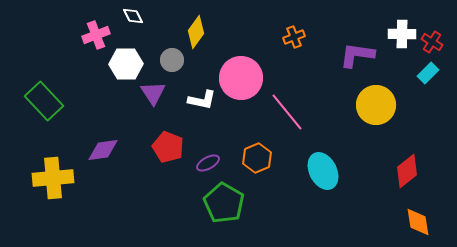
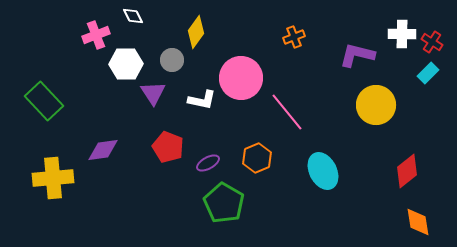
purple L-shape: rotated 6 degrees clockwise
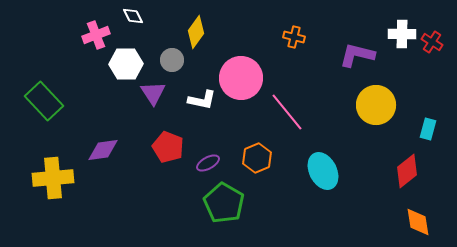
orange cross: rotated 35 degrees clockwise
cyan rectangle: moved 56 px down; rotated 30 degrees counterclockwise
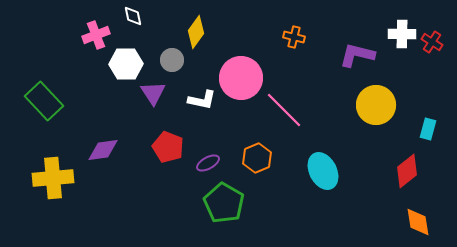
white diamond: rotated 15 degrees clockwise
pink line: moved 3 px left, 2 px up; rotated 6 degrees counterclockwise
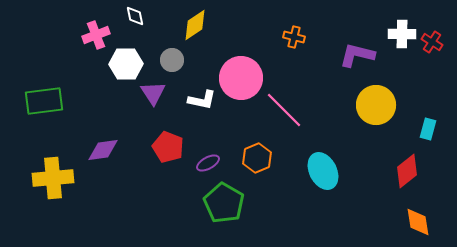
white diamond: moved 2 px right
yellow diamond: moved 1 px left, 7 px up; rotated 20 degrees clockwise
green rectangle: rotated 54 degrees counterclockwise
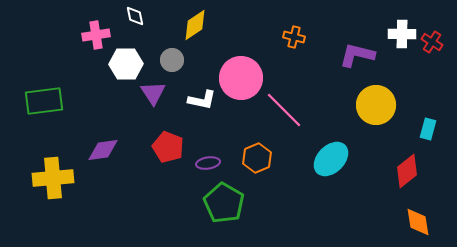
pink cross: rotated 12 degrees clockwise
purple ellipse: rotated 20 degrees clockwise
cyan ellipse: moved 8 px right, 12 px up; rotated 72 degrees clockwise
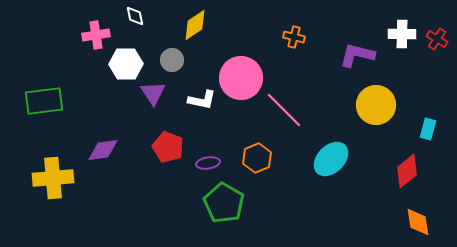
red cross: moved 5 px right, 3 px up
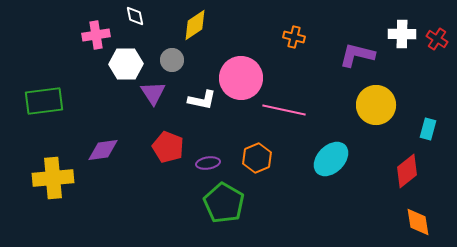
pink line: rotated 33 degrees counterclockwise
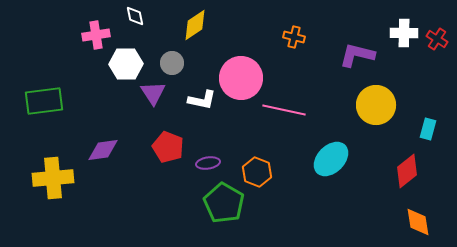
white cross: moved 2 px right, 1 px up
gray circle: moved 3 px down
orange hexagon: moved 14 px down; rotated 16 degrees counterclockwise
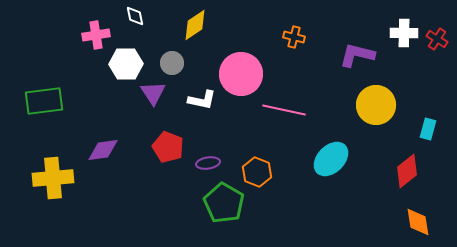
pink circle: moved 4 px up
